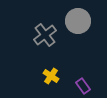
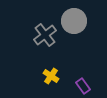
gray circle: moved 4 px left
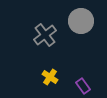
gray circle: moved 7 px right
yellow cross: moved 1 px left, 1 px down
